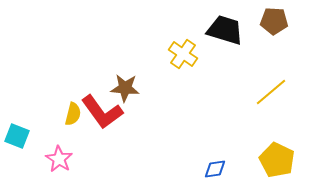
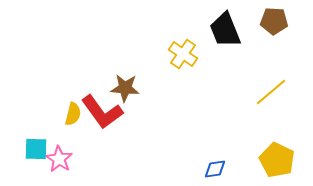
black trapezoid: rotated 129 degrees counterclockwise
cyan square: moved 19 px right, 13 px down; rotated 20 degrees counterclockwise
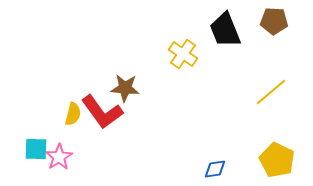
pink star: moved 2 px up; rotated 8 degrees clockwise
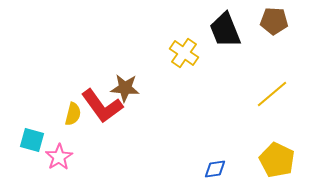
yellow cross: moved 1 px right, 1 px up
yellow line: moved 1 px right, 2 px down
red L-shape: moved 6 px up
cyan square: moved 4 px left, 9 px up; rotated 15 degrees clockwise
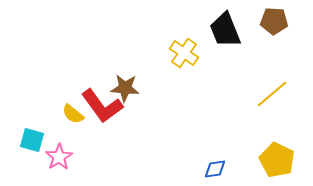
yellow semicircle: rotated 115 degrees clockwise
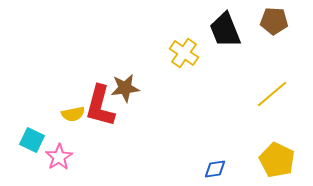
brown star: rotated 12 degrees counterclockwise
red L-shape: moved 2 px left; rotated 51 degrees clockwise
yellow semicircle: rotated 50 degrees counterclockwise
cyan square: rotated 10 degrees clockwise
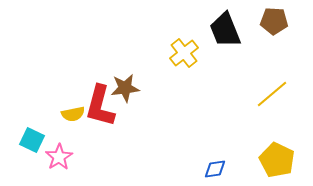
yellow cross: rotated 16 degrees clockwise
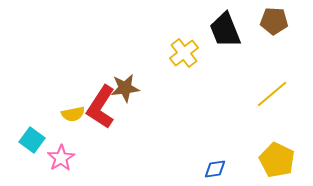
red L-shape: moved 1 px right, 1 px down; rotated 18 degrees clockwise
cyan square: rotated 10 degrees clockwise
pink star: moved 2 px right, 1 px down
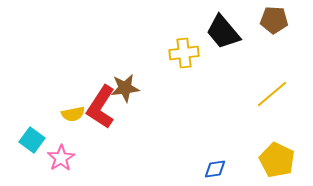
brown pentagon: moved 1 px up
black trapezoid: moved 2 px left, 2 px down; rotated 18 degrees counterclockwise
yellow cross: rotated 32 degrees clockwise
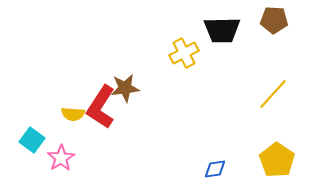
black trapezoid: moved 1 px left, 2 px up; rotated 51 degrees counterclockwise
yellow cross: rotated 20 degrees counterclockwise
yellow line: moved 1 px right; rotated 8 degrees counterclockwise
yellow semicircle: rotated 15 degrees clockwise
yellow pentagon: rotated 8 degrees clockwise
